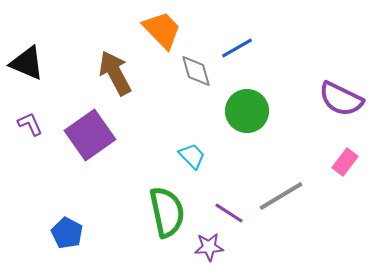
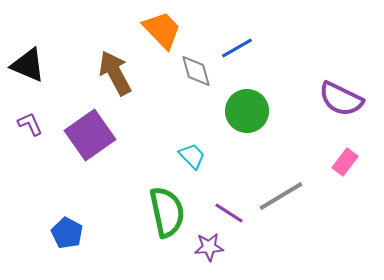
black triangle: moved 1 px right, 2 px down
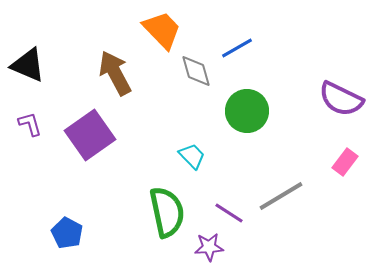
purple L-shape: rotated 8 degrees clockwise
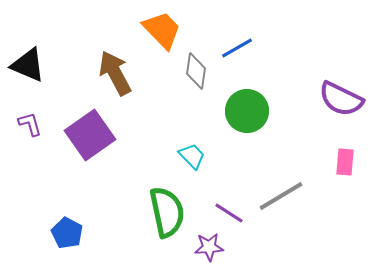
gray diamond: rotated 24 degrees clockwise
pink rectangle: rotated 32 degrees counterclockwise
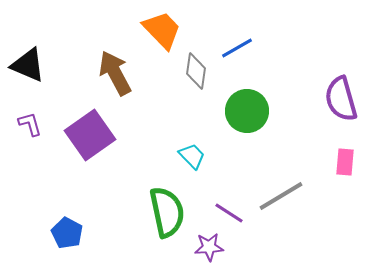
purple semicircle: rotated 48 degrees clockwise
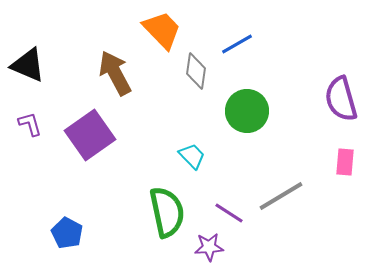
blue line: moved 4 px up
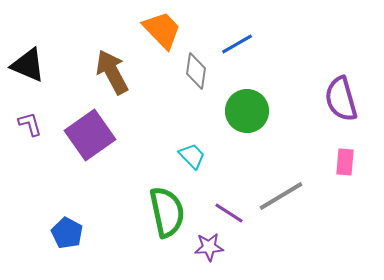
brown arrow: moved 3 px left, 1 px up
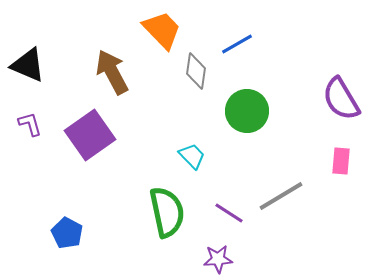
purple semicircle: rotated 15 degrees counterclockwise
pink rectangle: moved 4 px left, 1 px up
purple star: moved 9 px right, 12 px down
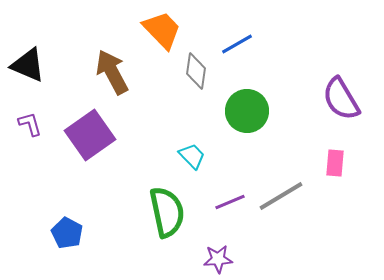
pink rectangle: moved 6 px left, 2 px down
purple line: moved 1 px right, 11 px up; rotated 56 degrees counterclockwise
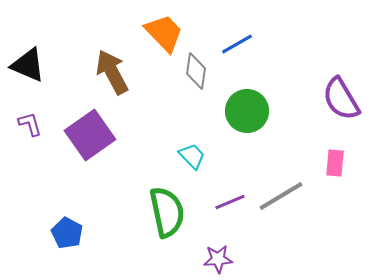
orange trapezoid: moved 2 px right, 3 px down
